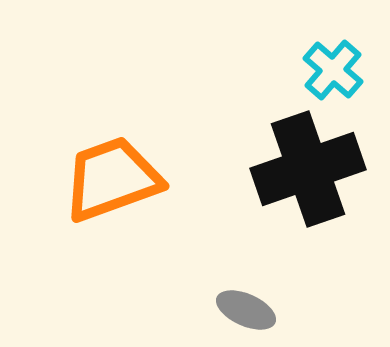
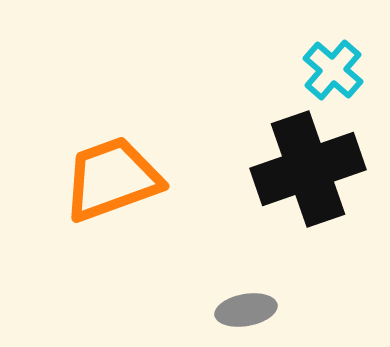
gray ellipse: rotated 34 degrees counterclockwise
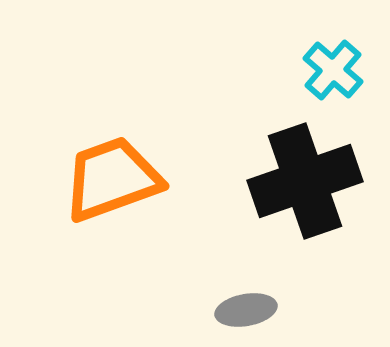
black cross: moved 3 px left, 12 px down
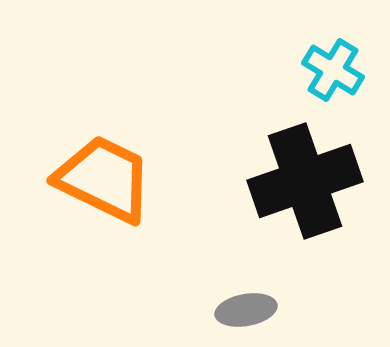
cyan cross: rotated 10 degrees counterclockwise
orange trapezoid: moved 8 px left; rotated 46 degrees clockwise
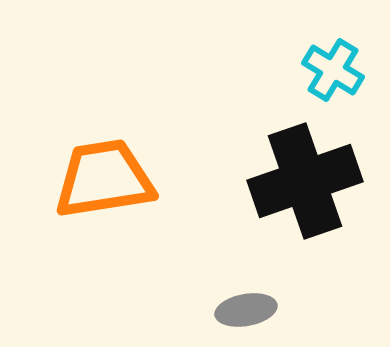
orange trapezoid: rotated 35 degrees counterclockwise
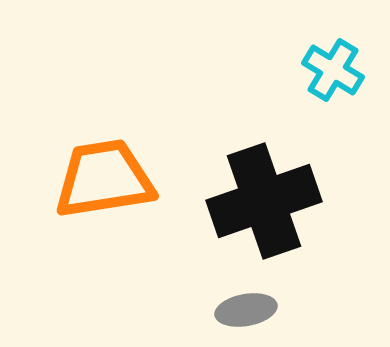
black cross: moved 41 px left, 20 px down
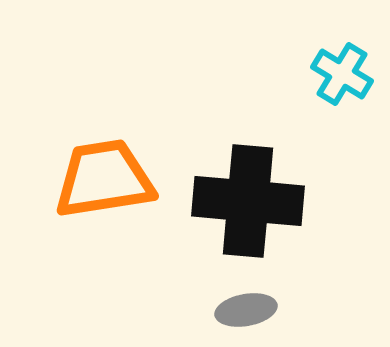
cyan cross: moved 9 px right, 4 px down
black cross: moved 16 px left; rotated 24 degrees clockwise
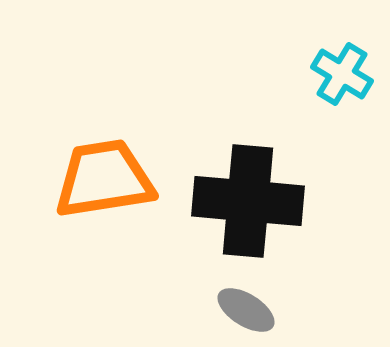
gray ellipse: rotated 42 degrees clockwise
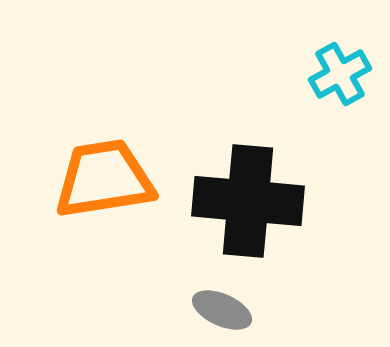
cyan cross: moved 2 px left; rotated 30 degrees clockwise
gray ellipse: moved 24 px left; rotated 8 degrees counterclockwise
